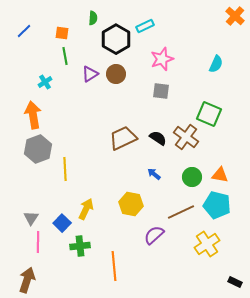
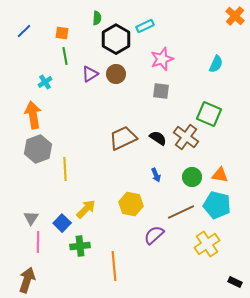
green semicircle: moved 4 px right
blue arrow: moved 2 px right, 1 px down; rotated 152 degrees counterclockwise
yellow arrow: rotated 20 degrees clockwise
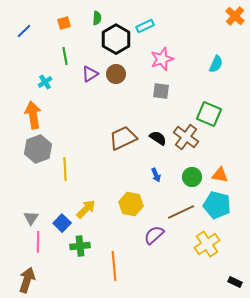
orange square: moved 2 px right, 10 px up; rotated 24 degrees counterclockwise
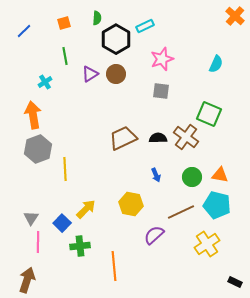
black semicircle: rotated 36 degrees counterclockwise
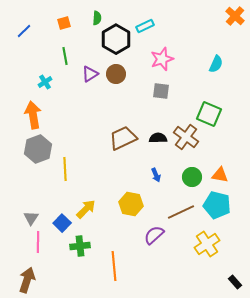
black rectangle: rotated 24 degrees clockwise
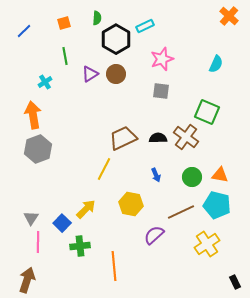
orange cross: moved 6 px left
green square: moved 2 px left, 2 px up
yellow line: moved 39 px right; rotated 30 degrees clockwise
black rectangle: rotated 16 degrees clockwise
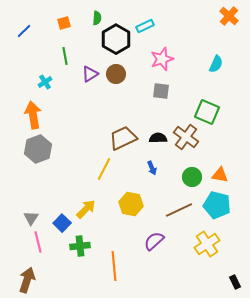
blue arrow: moved 4 px left, 7 px up
brown line: moved 2 px left, 2 px up
purple semicircle: moved 6 px down
pink line: rotated 15 degrees counterclockwise
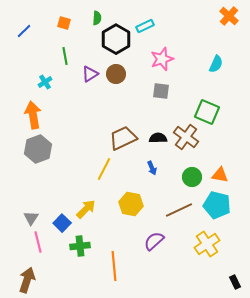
orange square: rotated 32 degrees clockwise
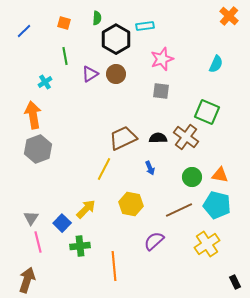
cyan rectangle: rotated 18 degrees clockwise
blue arrow: moved 2 px left
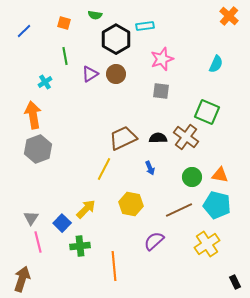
green semicircle: moved 2 px left, 3 px up; rotated 96 degrees clockwise
brown arrow: moved 5 px left, 1 px up
